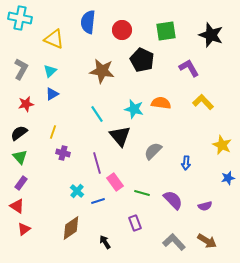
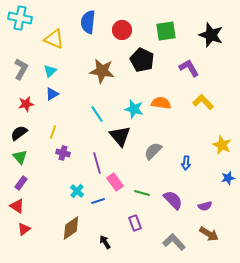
brown arrow at (207, 241): moved 2 px right, 7 px up
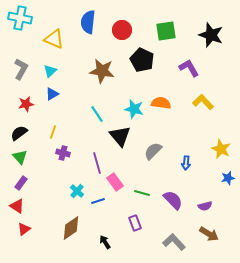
yellow star at (222, 145): moved 1 px left, 4 px down
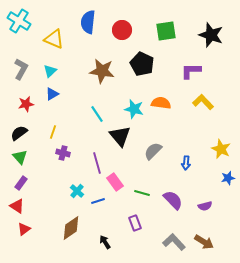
cyan cross at (20, 18): moved 1 px left, 3 px down; rotated 20 degrees clockwise
black pentagon at (142, 60): moved 4 px down
purple L-shape at (189, 68): moved 2 px right, 3 px down; rotated 60 degrees counterclockwise
brown arrow at (209, 234): moved 5 px left, 8 px down
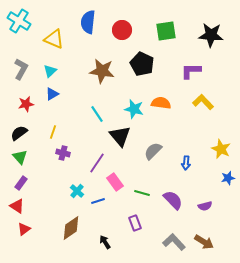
black star at (211, 35): rotated 15 degrees counterclockwise
purple line at (97, 163): rotated 50 degrees clockwise
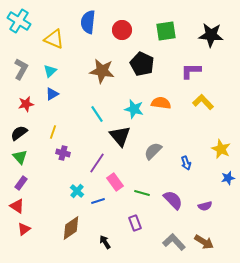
blue arrow at (186, 163): rotated 24 degrees counterclockwise
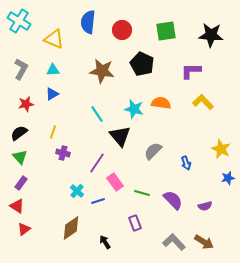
cyan triangle at (50, 71): moved 3 px right, 1 px up; rotated 40 degrees clockwise
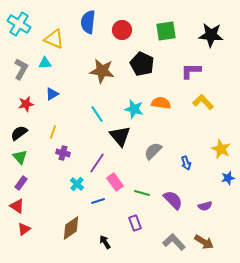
cyan cross at (19, 21): moved 3 px down
cyan triangle at (53, 70): moved 8 px left, 7 px up
cyan cross at (77, 191): moved 7 px up
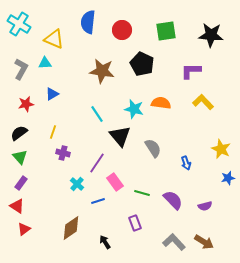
gray semicircle at (153, 151): moved 3 px up; rotated 102 degrees clockwise
